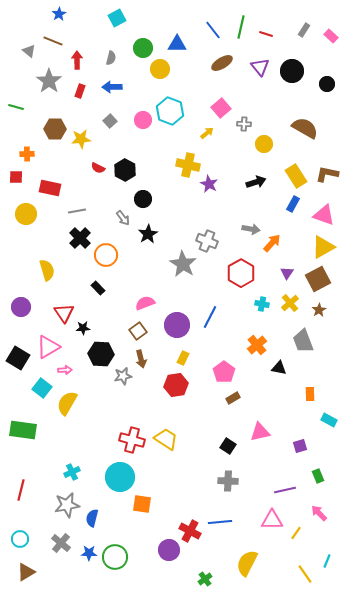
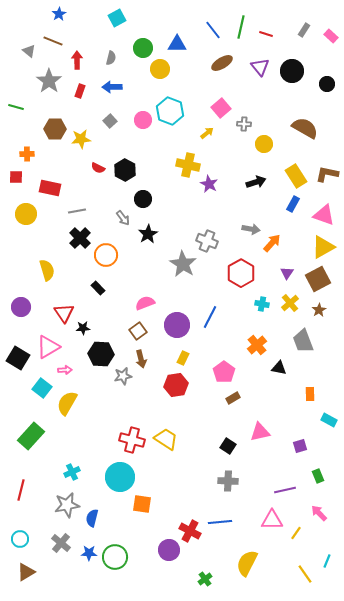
green rectangle at (23, 430): moved 8 px right, 6 px down; rotated 56 degrees counterclockwise
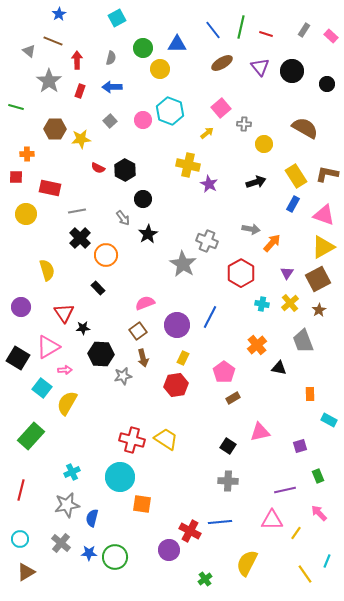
brown arrow at (141, 359): moved 2 px right, 1 px up
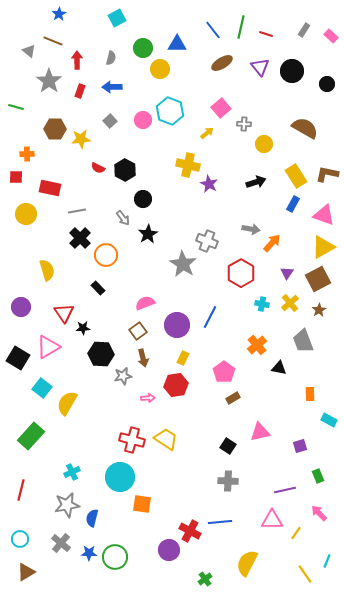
pink arrow at (65, 370): moved 83 px right, 28 px down
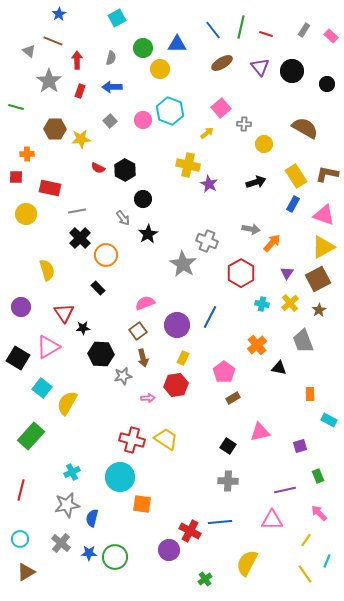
yellow line at (296, 533): moved 10 px right, 7 px down
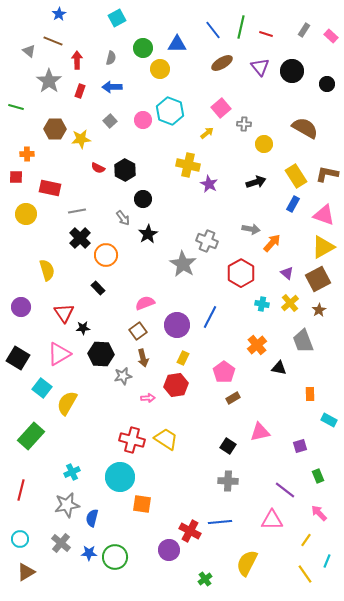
purple triangle at (287, 273): rotated 24 degrees counterclockwise
pink triangle at (48, 347): moved 11 px right, 7 px down
purple line at (285, 490): rotated 50 degrees clockwise
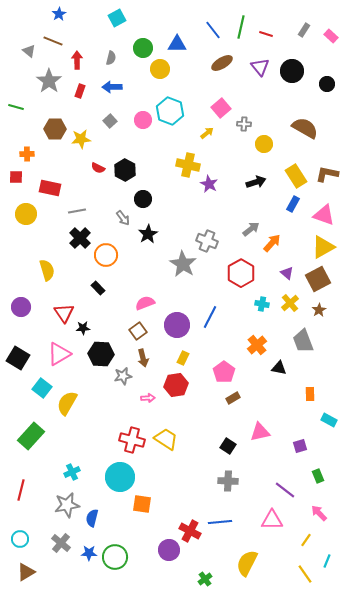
gray arrow at (251, 229): rotated 48 degrees counterclockwise
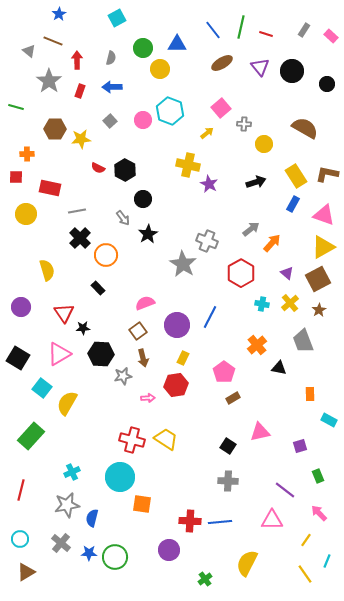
red cross at (190, 531): moved 10 px up; rotated 25 degrees counterclockwise
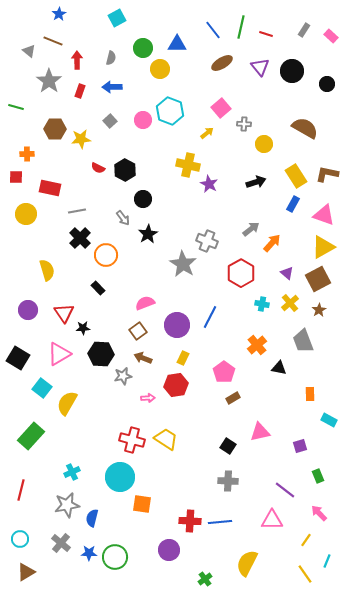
purple circle at (21, 307): moved 7 px right, 3 px down
brown arrow at (143, 358): rotated 126 degrees clockwise
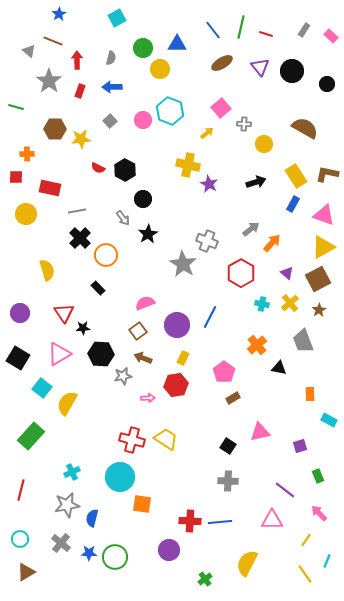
purple circle at (28, 310): moved 8 px left, 3 px down
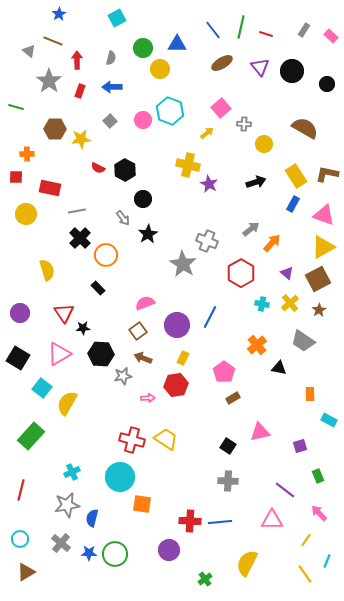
gray trapezoid at (303, 341): rotated 35 degrees counterclockwise
green circle at (115, 557): moved 3 px up
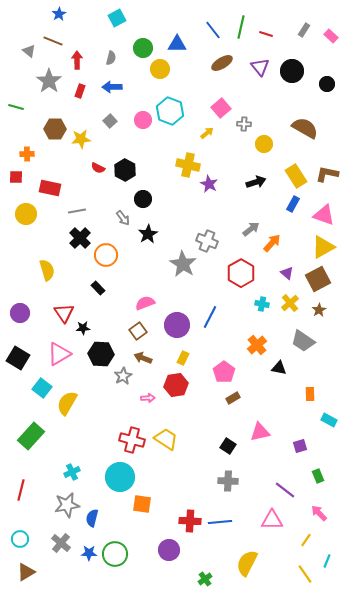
gray star at (123, 376): rotated 18 degrees counterclockwise
